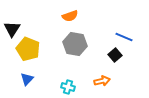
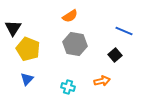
orange semicircle: rotated 14 degrees counterclockwise
black triangle: moved 1 px right, 1 px up
blue line: moved 6 px up
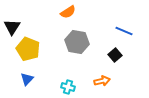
orange semicircle: moved 2 px left, 4 px up
black triangle: moved 1 px left, 1 px up
gray hexagon: moved 2 px right, 2 px up
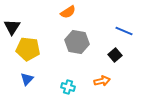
yellow pentagon: rotated 15 degrees counterclockwise
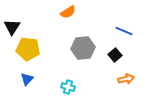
gray hexagon: moved 6 px right, 6 px down; rotated 15 degrees counterclockwise
orange arrow: moved 24 px right, 2 px up
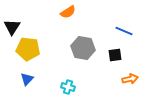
gray hexagon: rotated 15 degrees clockwise
black square: rotated 32 degrees clockwise
orange arrow: moved 4 px right
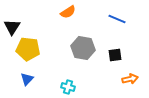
blue line: moved 7 px left, 12 px up
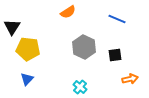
gray hexagon: moved 1 px right, 1 px up; rotated 15 degrees clockwise
cyan cross: moved 12 px right; rotated 24 degrees clockwise
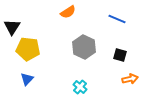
black square: moved 5 px right; rotated 24 degrees clockwise
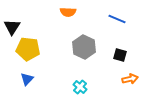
orange semicircle: rotated 35 degrees clockwise
